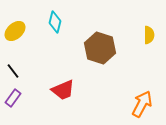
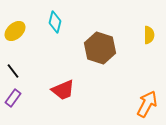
orange arrow: moved 5 px right
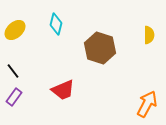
cyan diamond: moved 1 px right, 2 px down
yellow ellipse: moved 1 px up
purple rectangle: moved 1 px right, 1 px up
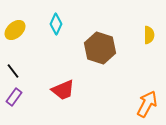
cyan diamond: rotated 10 degrees clockwise
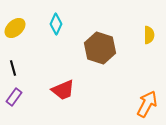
yellow ellipse: moved 2 px up
black line: moved 3 px up; rotated 21 degrees clockwise
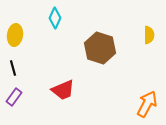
cyan diamond: moved 1 px left, 6 px up
yellow ellipse: moved 7 px down; rotated 40 degrees counterclockwise
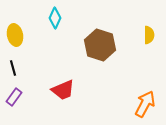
yellow ellipse: rotated 20 degrees counterclockwise
brown hexagon: moved 3 px up
orange arrow: moved 2 px left
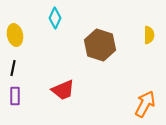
black line: rotated 28 degrees clockwise
purple rectangle: moved 1 px right, 1 px up; rotated 36 degrees counterclockwise
